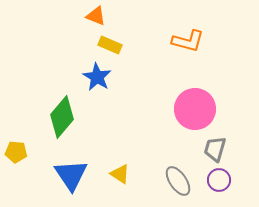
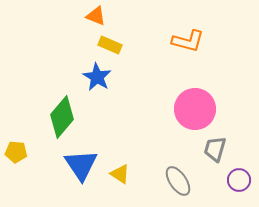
blue triangle: moved 10 px right, 10 px up
purple circle: moved 20 px right
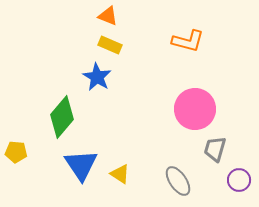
orange triangle: moved 12 px right
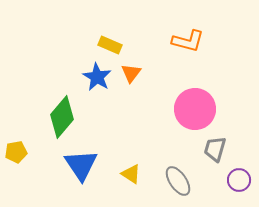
orange triangle: moved 23 px right, 57 px down; rotated 45 degrees clockwise
yellow pentagon: rotated 15 degrees counterclockwise
yellow triangle: moved 11 px right
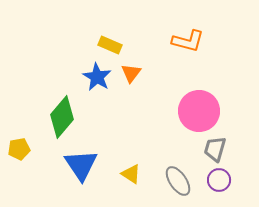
pink circle: moved 4 px right, 2 px down
yellow pentagon: moved 3 px right, 3 px up
purple circle: moved 20 px left
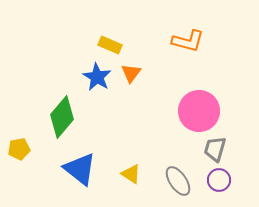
blue triangle: moved 1 px left, 4 px down; rotated 18 degrees counterclockwise
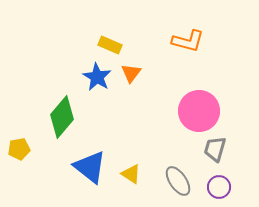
blue triangle: moved 10 px right, 2 px up
purple circle: moved 7 px down
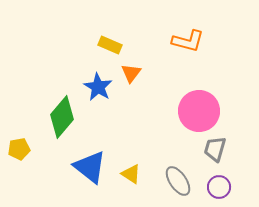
blue star: moved 1 px right, 10 px down
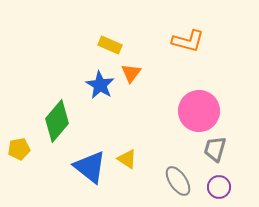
blue star: moved 2 px right, 2 px up
green diamond: moved 5 px left, 4 px down
yellow triangle: moved 4 px left, 15 px up
